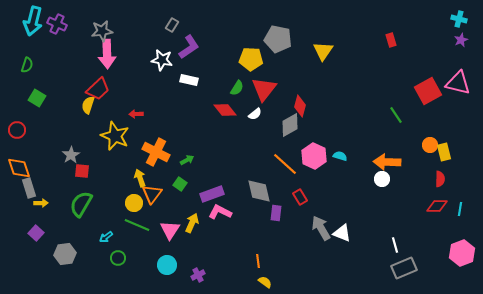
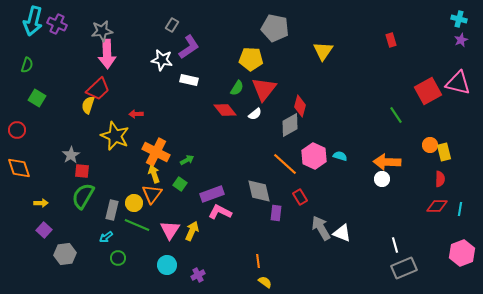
gray pentagon at (278, 39): moved 3 px left, 11 px up
yellow arrow at (140, 178): moved 14 px right, 4 px up
gray rectangle at (29, 188): moved 83 px right, 22 px down; rotated 30 degrees clockwise
green semicircle at (81, 204): moved 2 px right, 8 px up
yellow arrow at (192, 223): moved 8 px down
purple square at (36, 233): moved 8 px right, 3 px up
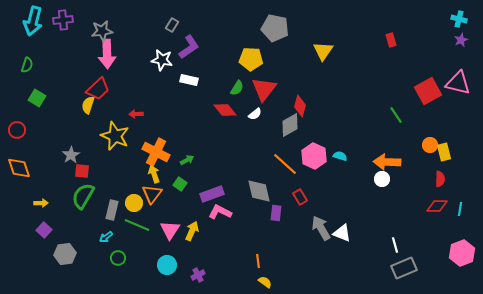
purple cross at (57, 24): moved 6 px right, 4 px up; rotated 30 degrees counterclockwise
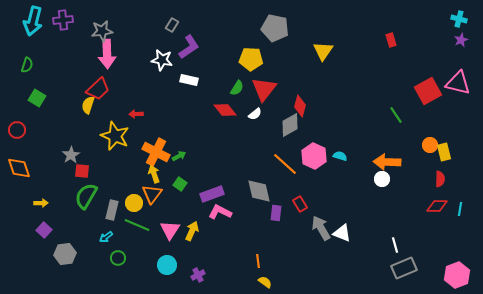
green arrow at (187, 160): moved 8 px left, 4 px up
green semicircle at (83, 196): moved 3 px right
red rectangle at (300, 197): moved 7 px down
pink hexagon at (462, 253): moved 5 px left, 22 px down
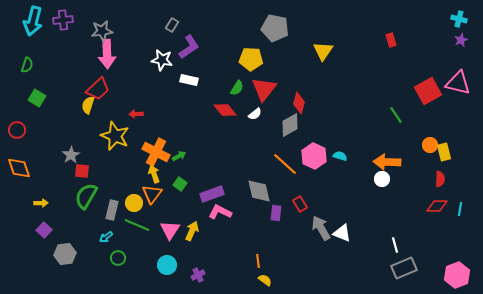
red diamond at (300, 106): moved 1 px left, 3 px up
yellow semicircle at (265, 282): moved 2 px up
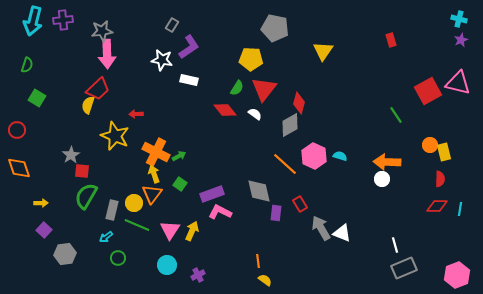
white semicircle at (255, 114): rotated 104 degrees counterclockwise
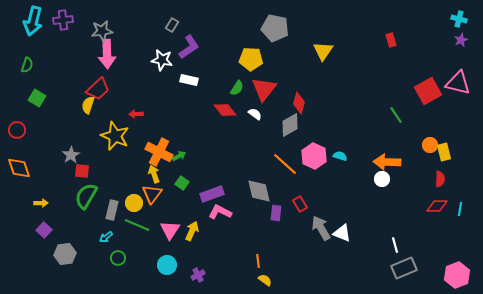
orange cross at (156, 152): moved 3 px right
green square at (180, 184): moved 2 px right, 1 px up
